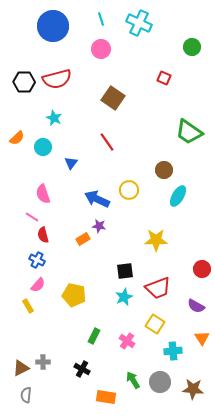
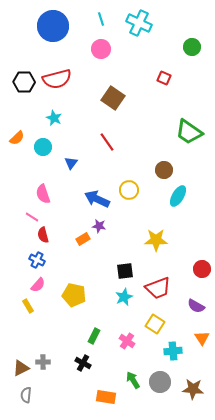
black cross at (82, 369): moved 1 px right, 6 px up
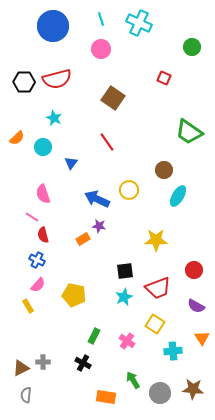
red circle at (202, 269): moved 8 px left, 1 px down
gray circle at (160, 382): moved 11 px down
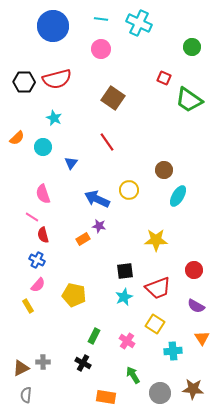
cyan line at (101, 19): rotated 64 degrees counterclockwise
green trapezoid at (189, 132): moved 32 px up
green arrow at (133, 380): moved 5 px up
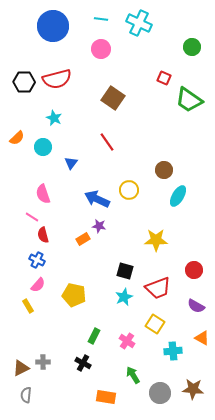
black square at (125, 271): rotated 24 degrees clockwise
orange triangle at (202, 338): rotated 28 degrees counterclockwise
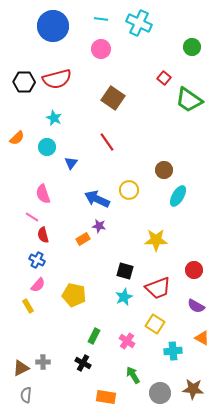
red square at (164, 78): rotated 16 degrees clockwise
cyan circle at (43, 147): moved 4 px right
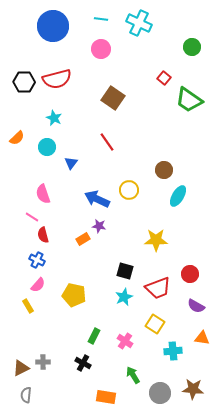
red circle at (194, 270): moved 4 px left, 4 px down
orange triangle at (202, 338): rotated 21 degrees counterclockwise
pink cross at (127, 341): moved 2 px left
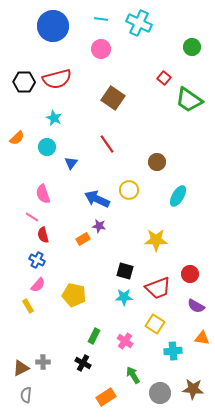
red line at (107, 142): moved 2 px down
brown circle at (164, 170): moved 7 px left, 8 px up
cyan star at (124, 297): rotated 24 degrees clockwise
orange rectangle at (106, 397): rotated 42 degrees counterclockwise
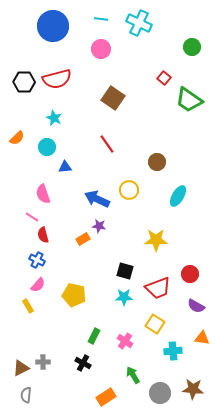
blue triangle at (71, 163): moved 6 px left, 4 px down; rotated 48 degrees clockwise
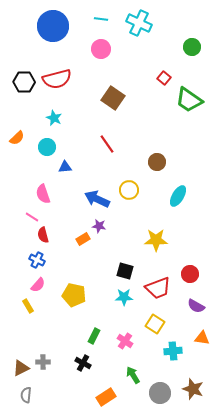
brown star at (193, 389): rotated 15 degrees clockwise
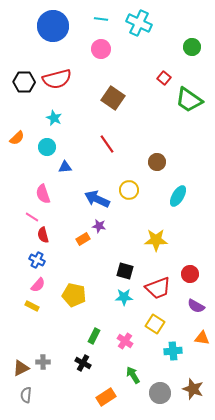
yellow rectangle at (28, 306): moved 4 px right; rotated 32 degrees counterclockwise
